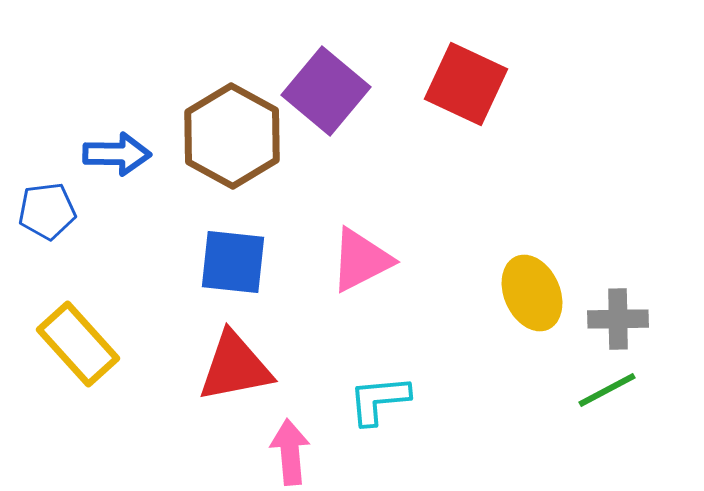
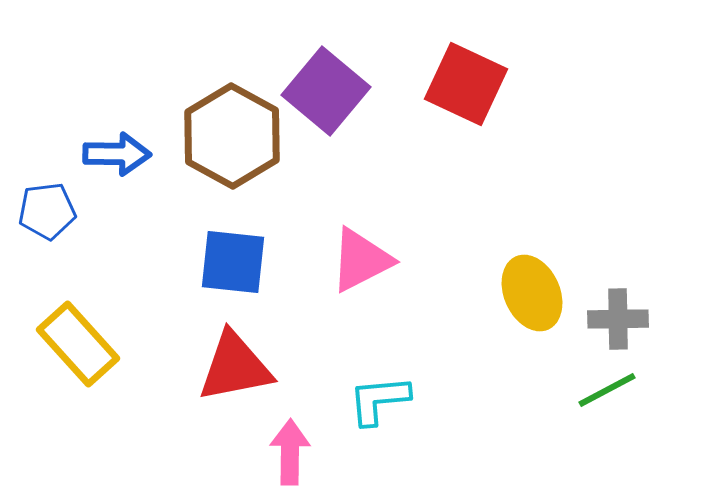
pink arrow: rotated 6 degrees clockwise
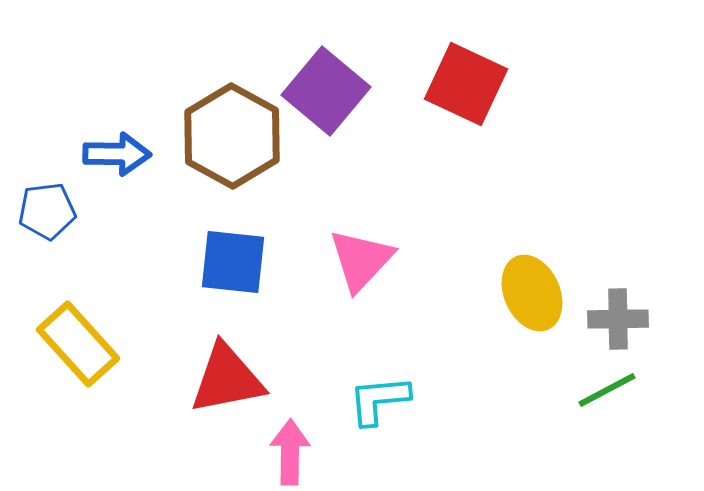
pink triangle: rotated 20 degrees counterclockwise
red triangle: moved 8 px left, 12 px down
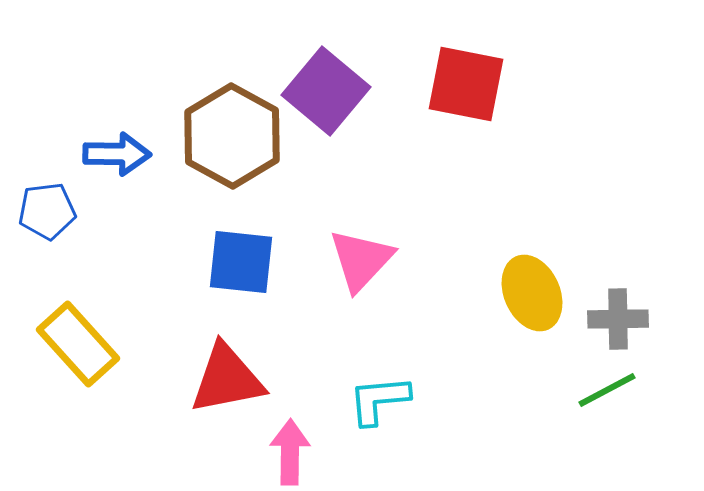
red square: rotated 14 degrees counterclockwise
blue square: moved 8 px right
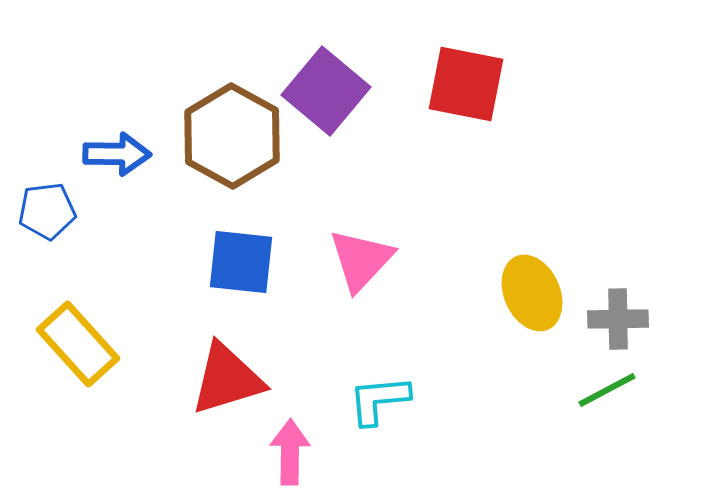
red triangle: rotated 6 degrees counterclockwise
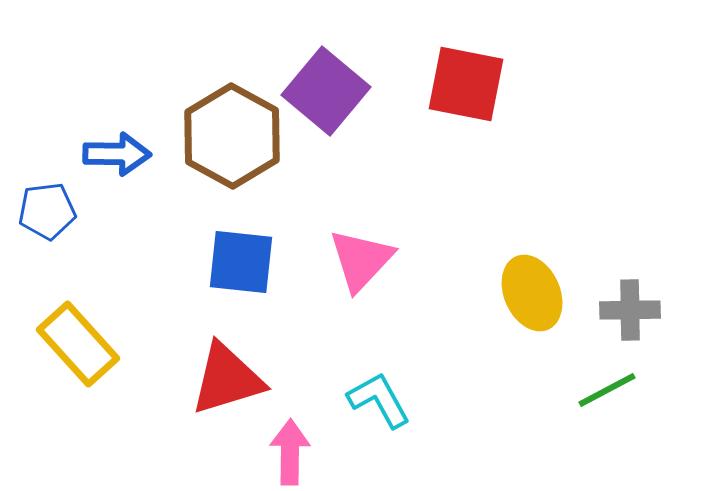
gray cross: moved 12 px right, 9 px up
cyan L-shape: rotated 66 degrees clockwise
